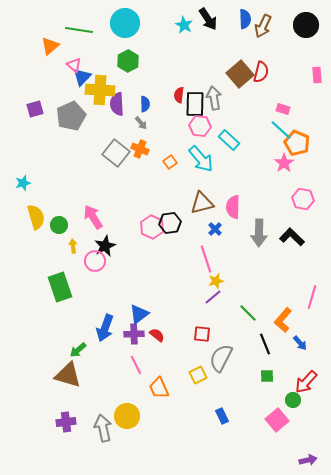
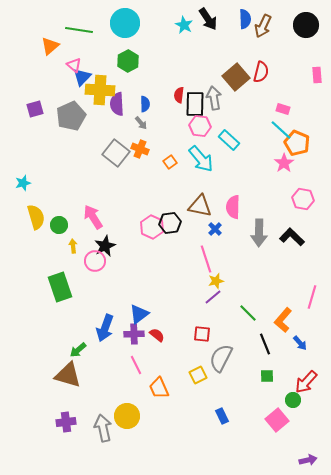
brown square at (240, 74): moved 4 px left, 3 px down
brown triangle at (202, 203): moved 2 px left, 3 px down; rotated 25 degrees clockwise
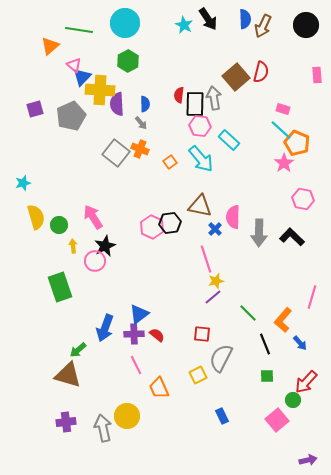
pink semicircle at (233, 207): moved 10 px down
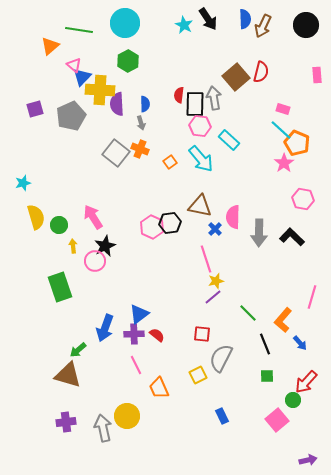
gray arrow at (141, 123): rotated 24 degrees clockwise
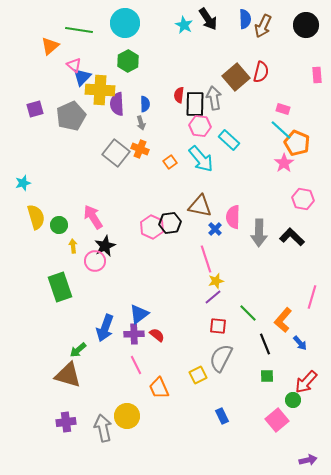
red square at (202, 334): moved 16 px right, 8 px up
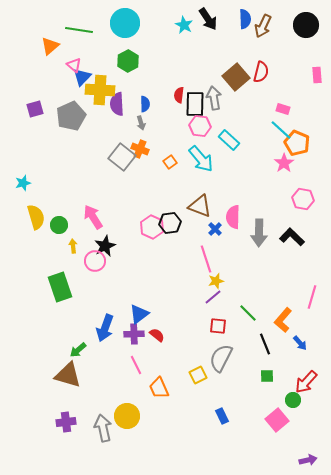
gray square at (116, 153): moved 6 px right, 4 px down
brown triangle at (200, 206): rotated 10 degrees clockwise
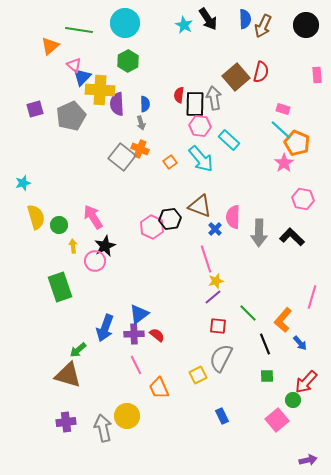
black hexagon at (170, 223): moved 4 px up
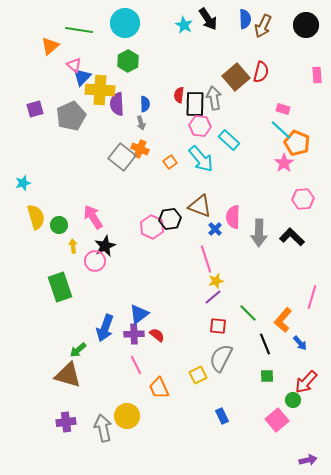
pink hexagon at (303, 199): rotated 15 degrees counterclockwise
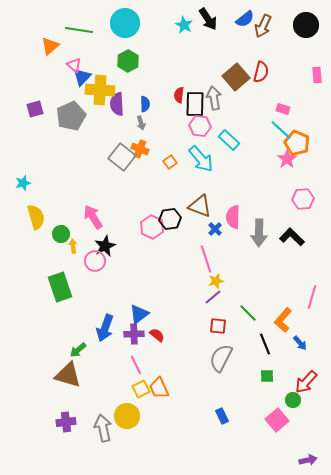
blue semicircle at (245, 19): rotated 54 degrees clockwise
pink star at (284, 163): moved 3 px right, 4 px up
green circle at (59, 225): moved 2 px right, 9 px down
yellow square at (198, 375): moved 57 px left, 14 px down
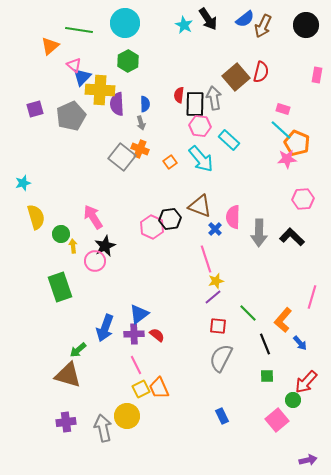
pink rectangle at (317, 75): rotated 14 degrees clockwise
pink star at (287, 159): rotated 30 degrees clockwise
